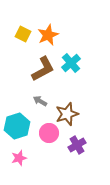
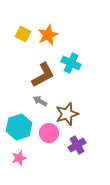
cyan cross: rotated 24 degrees counterclockwise
brown L-shape: moved 6 px down
cyan hexagon: moved 2 px right, 1 px down
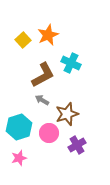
yellow square: moved 6 px down; rotated 21 degrees clockwise
gray arrow: moved 2 px right, 1 px up
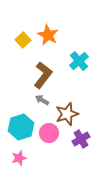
orange star: rotated 20 degrees counterclockwise
cyan cross: moved 8 px right, 2 px up; rotated 24 degrees clockwise
brown L-shape: rotated 24 degrees counterclockwise
cyan hexagon: moved 2 px right
purple cross: moved 4 px right, 6 px up
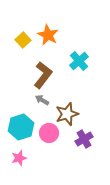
purple cross: moved 3 px right
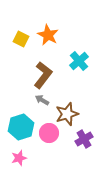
yellow square: moved 2 px left, 1 px up; rotated 21 degrees counterclockwise
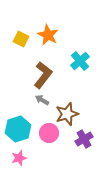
cyan cross: moved 1 px right
cyan hexagon: moved 3 px left, 2 px down
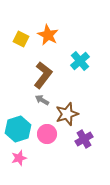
pink circle: moved 2 px left, 1 px down
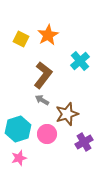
orange star: rotated 15 degrees clockwise
purple cross: moved 3 px down
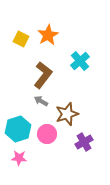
gray arrow: moved 1 px left, 1 px down
pink star: rotated 21 degrees clockwise
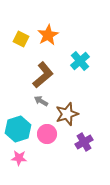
brown L-shape: rotated 12 degrees clockwise
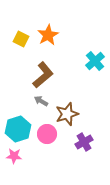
cyan cross: moved 15 px right
pink star: moved 5 px left, 2 px up
